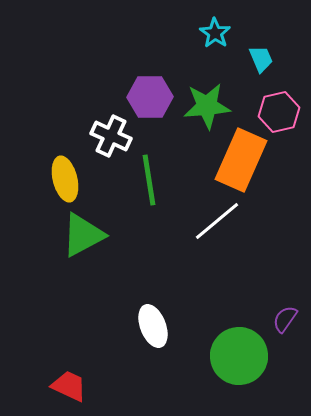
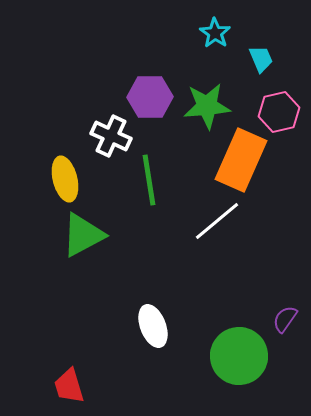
red trapezoid: rotated 132 degrees counterclockwise
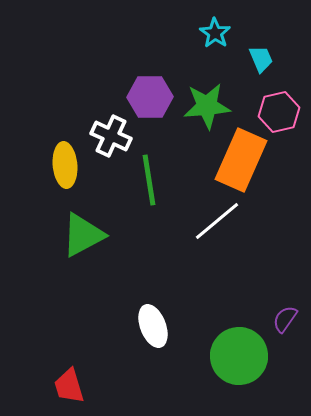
yellow ellipse: moved 14 px up; rotated 9 degrees clockwise
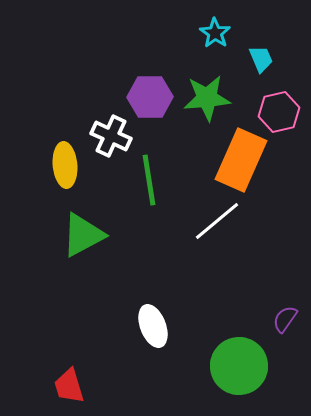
green star: moved 8 px up
green circle: moved 10 px down
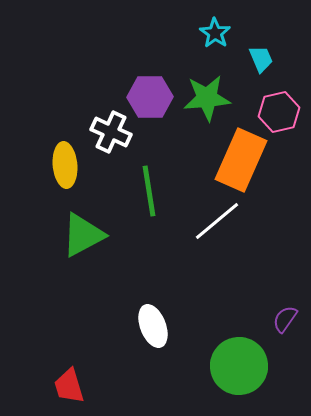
white cross: moved 4 px up
green line: moved 11 px down
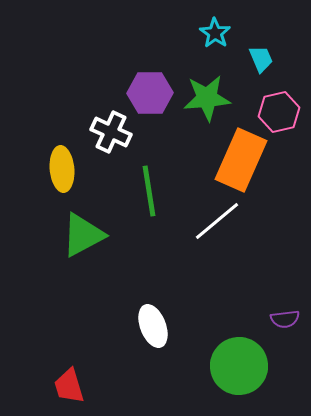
purple hexagon: moved 4 px up
yellow ellipse: moved 3 px left, 4 px down
purple semicircle: rotated 132 degrees counterclockwise
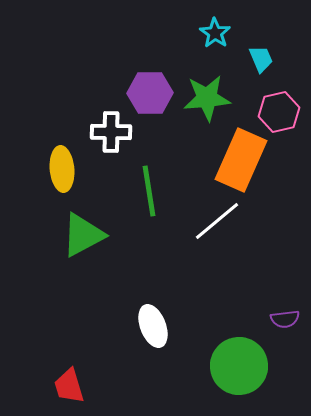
white cross: rotated 24 degrees counterclockwise
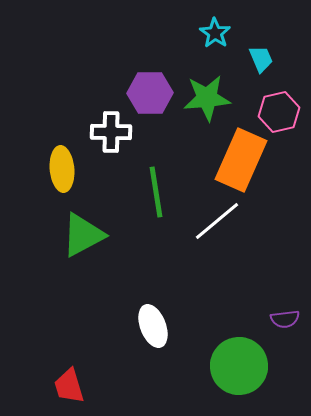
green line: moved 7 px right, 1 px down
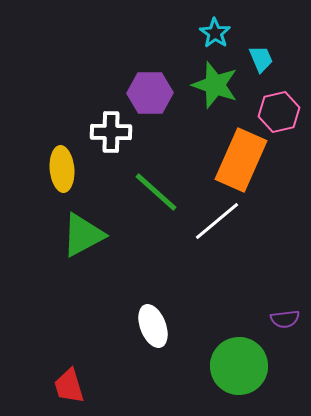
green star: moved 8 px right, 13 px up; rotated 24 degrees clockwise
green line: rotated 39 degrees counterclockwise
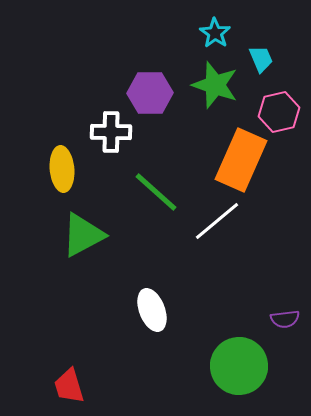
white ellipse: moved 1 px left, 16 px up
